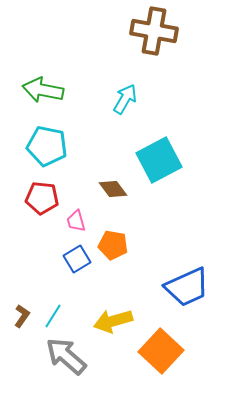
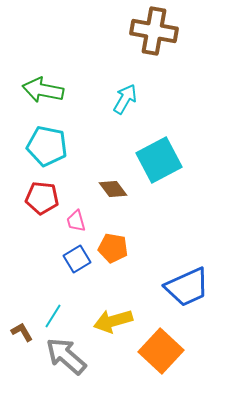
orange pentagon: moved 3 px down
brown L-shape: moved 16 px down; rotated 65 degrees counterclockwise
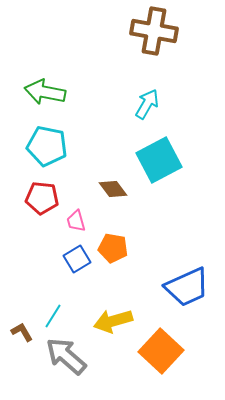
green arrow: moved 2 px right, 2 px down
cyan arrow: moved 22 px right, 5 px down
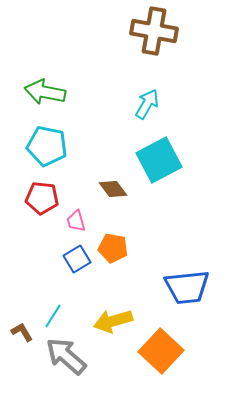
blue trapezoid: rotated 18 degrees clockwise
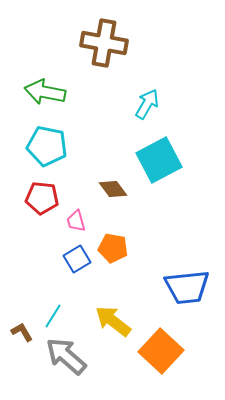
brown cross: moved 50 px left, 12 px down
yellow arrow: rotated 54 degrees clockwise
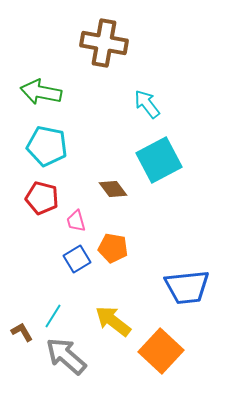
green arrow: moved 4 px left
cyan arrow: rotated 68 degrees counterclockwise
red pentagon: rotated 8 degrees clockwise
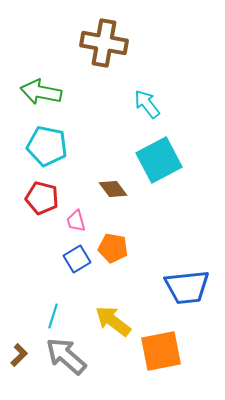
cyan line: rotated 15 degrees counterclockwise
brown L-shape: moved 3 px left, 23 px down; rotated 75 degrees clockwise
orange square: rotated 36 degrees clockwise
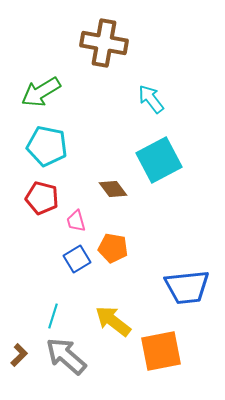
green arrow: rotated 42 degrees counterclockwise
cyan arrow: moved 4 px right, 5 px up
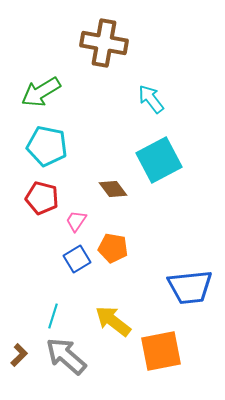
pink trapezoid: rotated 50 degrees clockwise
blue trapezoid: moved 3 px right
